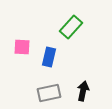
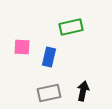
green rectangle: rotated 35 degrees clockwise
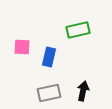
green rectangle: moved 7 px right, 3 px down
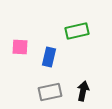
green rectangle: moved 1 px left, 1 px down
pink square: moved 2 px left
gray rectangle: moved 1 px right, 1 px up
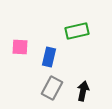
gray rectangle: moved 2 px right, 4 px up; rotated 50 degrees counterclockwise
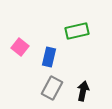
pink square: rotated 36 degrees clockwise
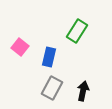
green rectangle: rotated 45 degrees counterclockwise
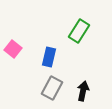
green rectangle: moved 2 px right
pink square: moved 7 px left, 2 px down
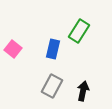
blue rectangle: moved 4 px right, 8 px up
gray rectangle: moved 2 px up
